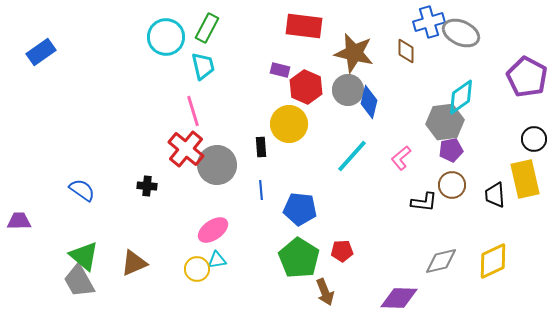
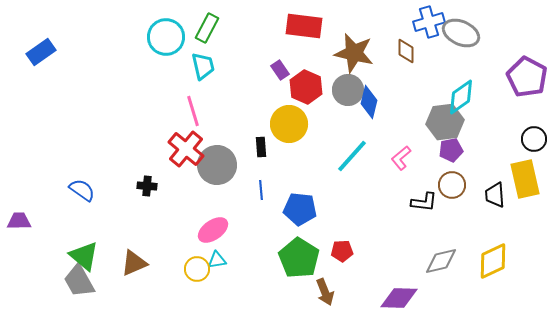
purple rectangle at (280, 70): rotated 42 degrees clockwise
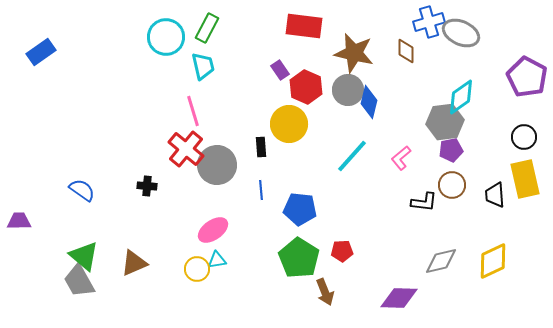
black circle at (534, 139): moved 10 px left, 2 px up
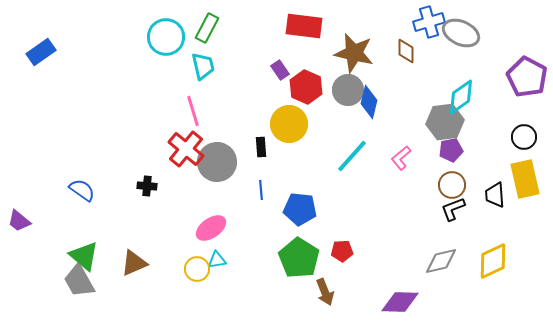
gray circle at (217, 165): moved 3 px up
black L-shape at (424, 202): moved 29 px right, 7 px down; rotated 152 degrees clockwise
purple trapezoid at (19, 221): rotated 140 degrees counterclockwise
pink ellipse at (213, 230): moved 2 px left, 2 px up
purple diamond at (399, 298): moved 1 px right, 4 px down
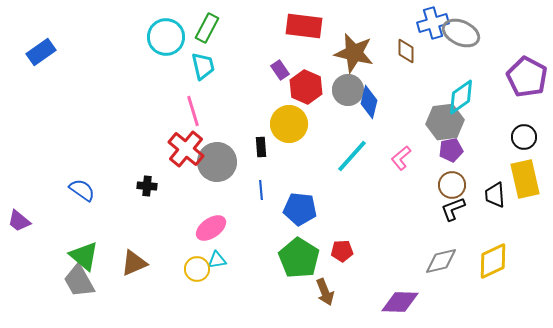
blue cross at (429, 22): moved 4 px right, 1 px down
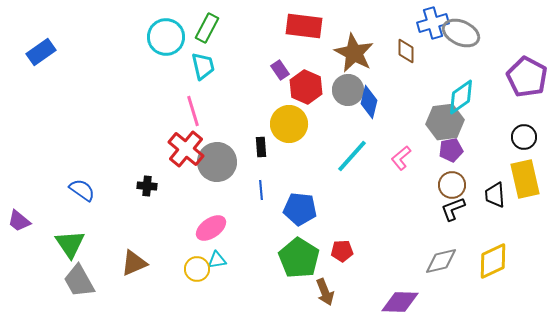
brown star at (354, 53): rotated 15 degrees clockwise
green triangle at (84, 256): moved 14 px left, 12 px up; rotated 16 degrees clockwise
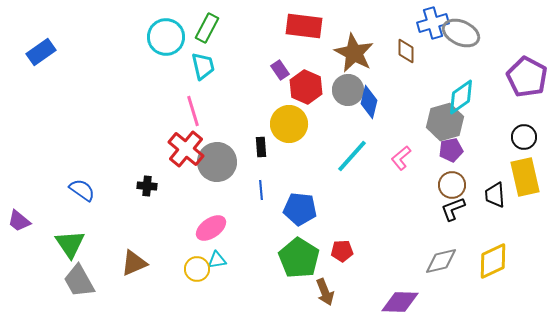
gray hexagon at (445, 122): rotated 9 degrees counterclockwise
yellow rectangle at (525, 179): moved 2 px up
